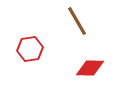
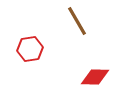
red diamond: moved 5 px right, 9 px down
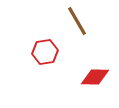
red hexagon: moved 15 px right, 3 px down
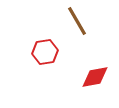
red diamond: rotated 12 degrees counterclockwise
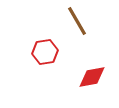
red diamond: moved 3 px left
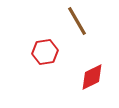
red diamond: rotated 16 degrees counterclockwise
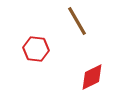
red hexagon: moved 9 px left, 3 px up; rotated 15 degrees clockwise
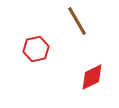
red hexagon: rotated 20 degrees counterclockwise
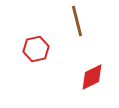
brown line: rotated 16 degrees clockwise
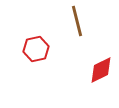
red diamond: moved 9 px right, 7 px up
